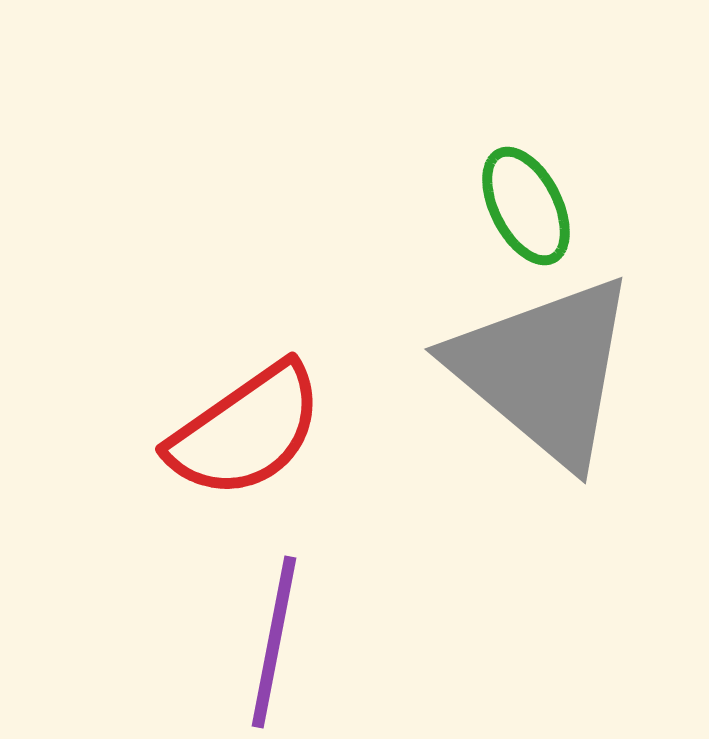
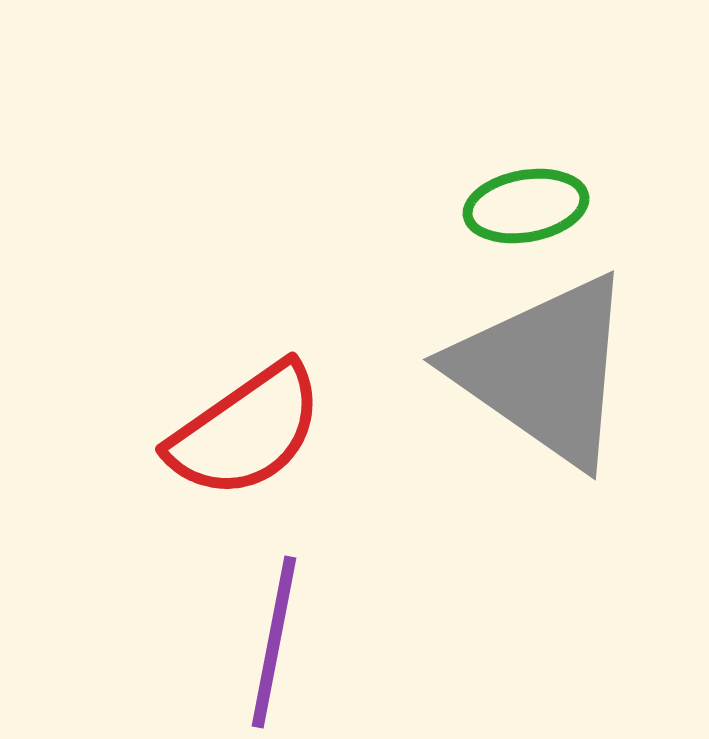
green ellipse: rotated 73 degrees counterclockwise
gray triangle: rotated 5 degrees counterclockwise
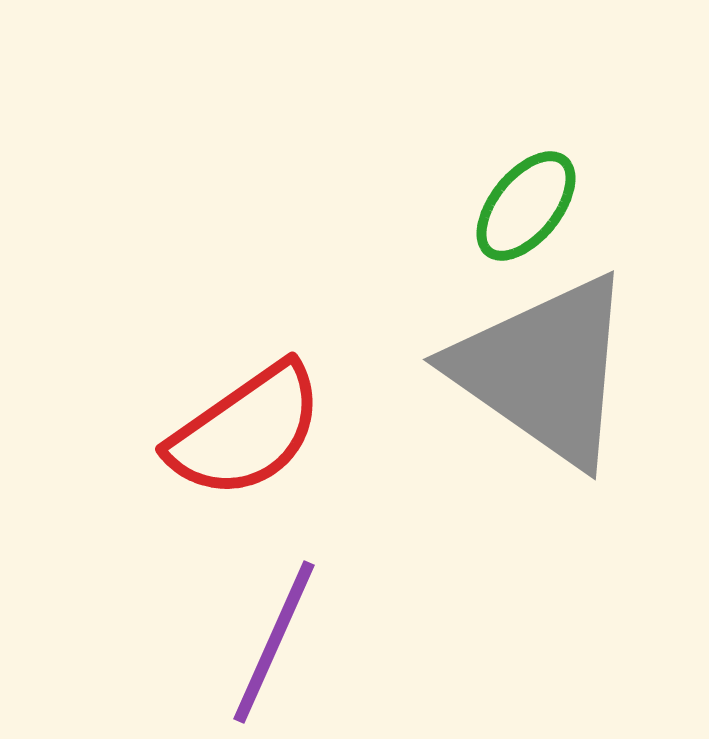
green ellipse: rotated 41 degrees counterclockwise
purple line: rotated 13 degrees clockwise
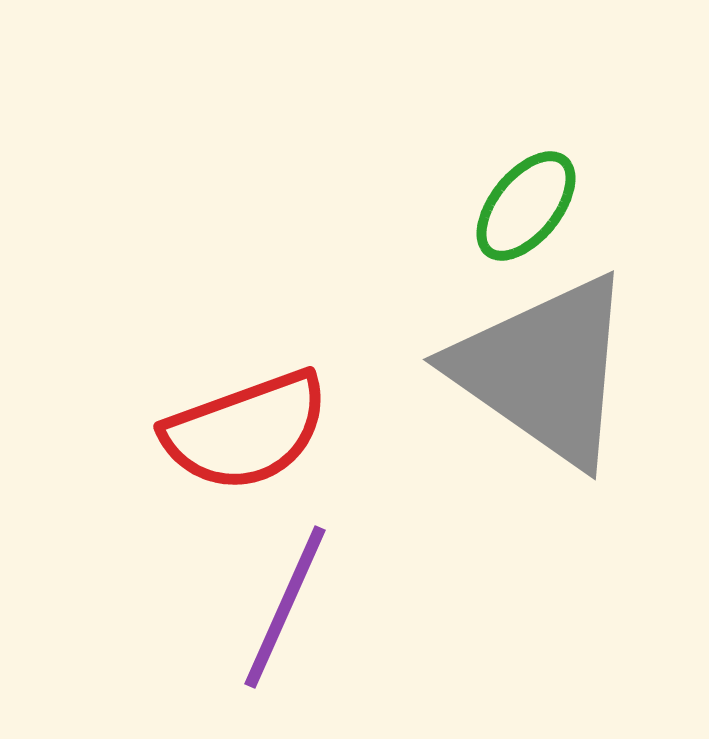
red semicircle: rotated 15 degrees clockwise
purple line: moved 11 px right, 35 px up
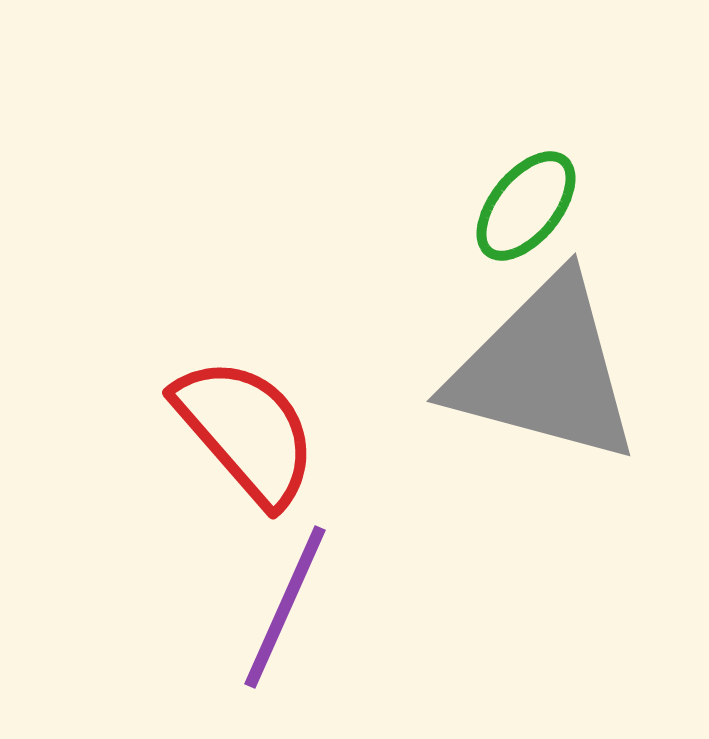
gray triangle: rotated 20 degrees counterclockwise
red semicircle: rotated 111 degrees counterclockwise
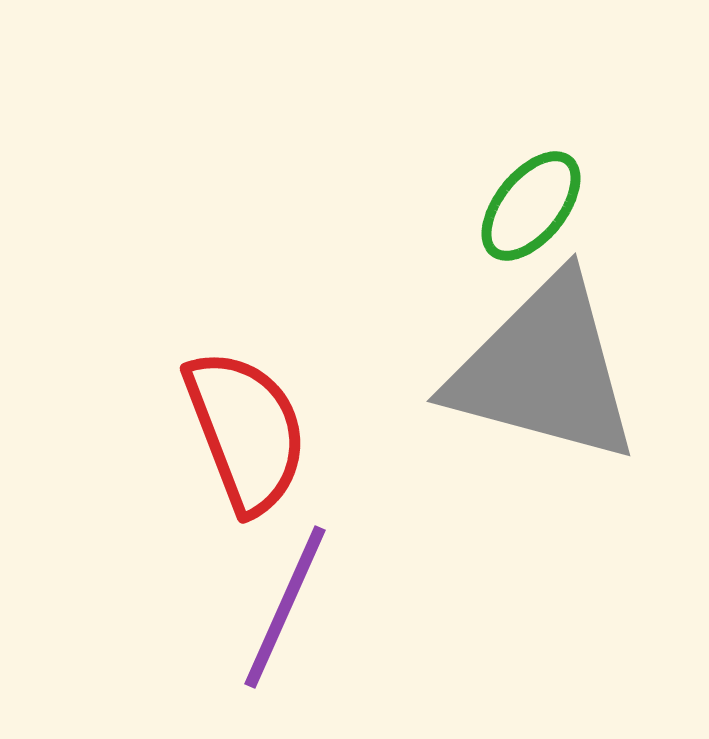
green ellipse: moved 5 px right
red semicircle: rotated 20 degrees clockwise
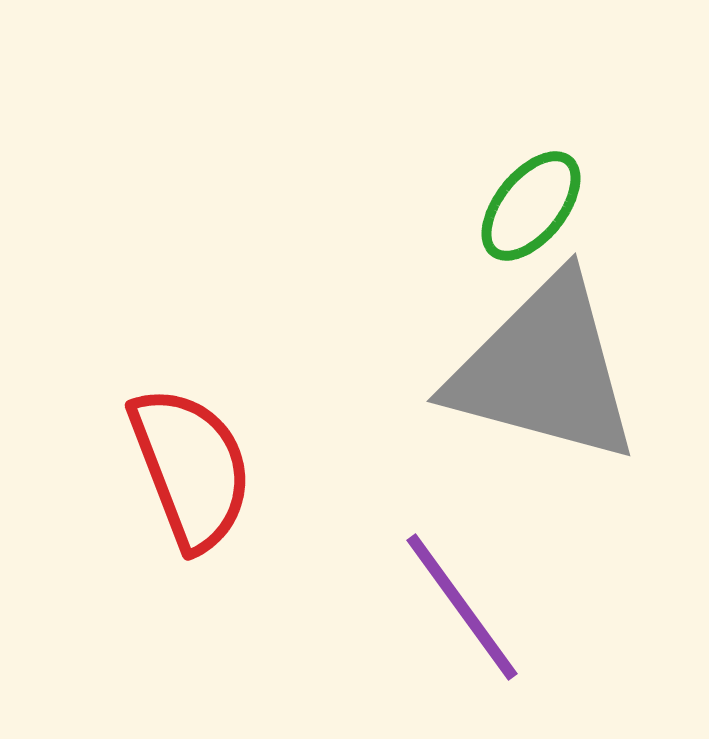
red semicircle: moved 55 px left, 37 px down
purple line: moved 177 px right; rotated 60 degrees counterclockwise
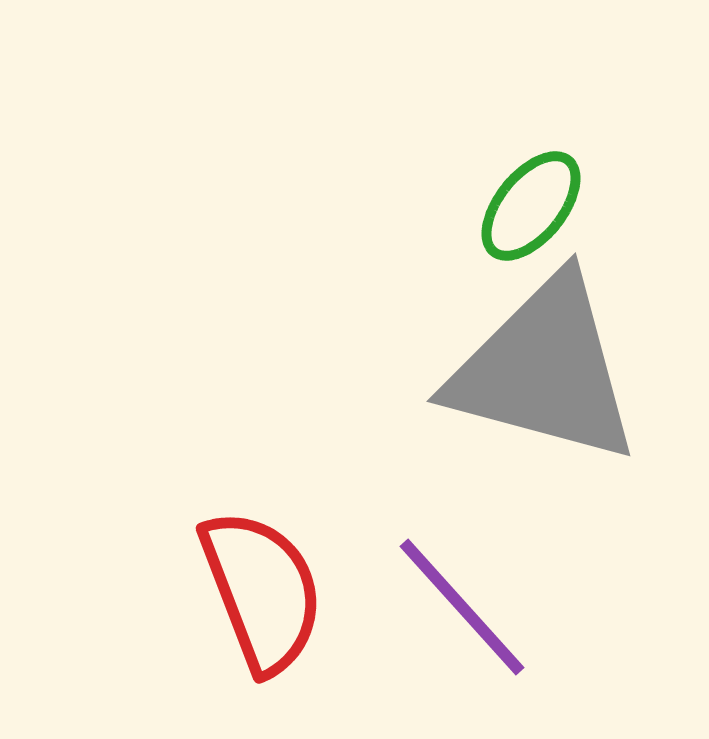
red semicircle: moved 71 px right, 123 px down
purple line: rotated 6 degrees counterclockwise
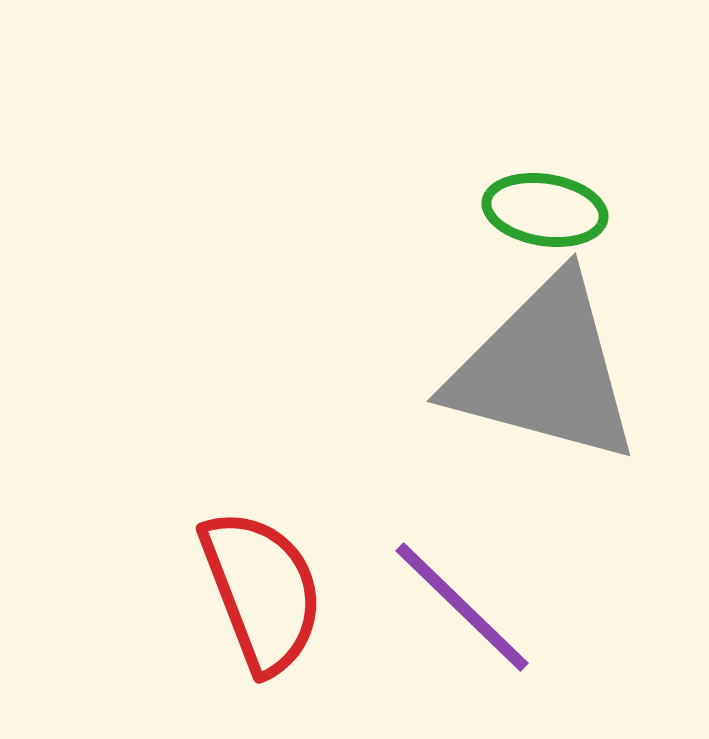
green ellipse: moved 14 px right, 4 px down; rotated 60 degrees clockwise
purple line: rotated 4 degrees counterclockwise
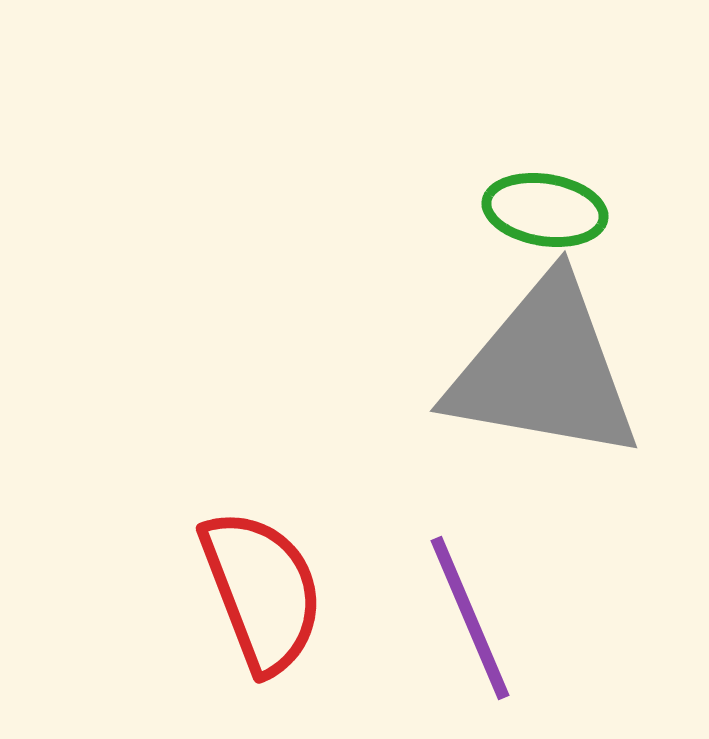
gray triangle: rotated 5 degrees counterclockwise
purple line: moved 8 px right, 11 px down; rotated 23 degrees clockwise
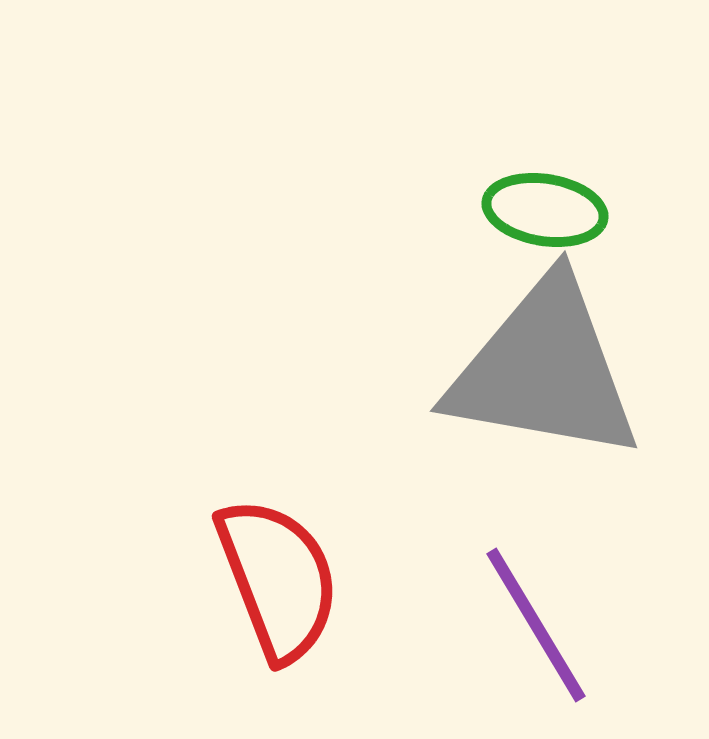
red semicircle: moved 16 px right, 12 px up
purple line: moved 66 px right, 7 px down; rotated 8 degrees counterclockwise
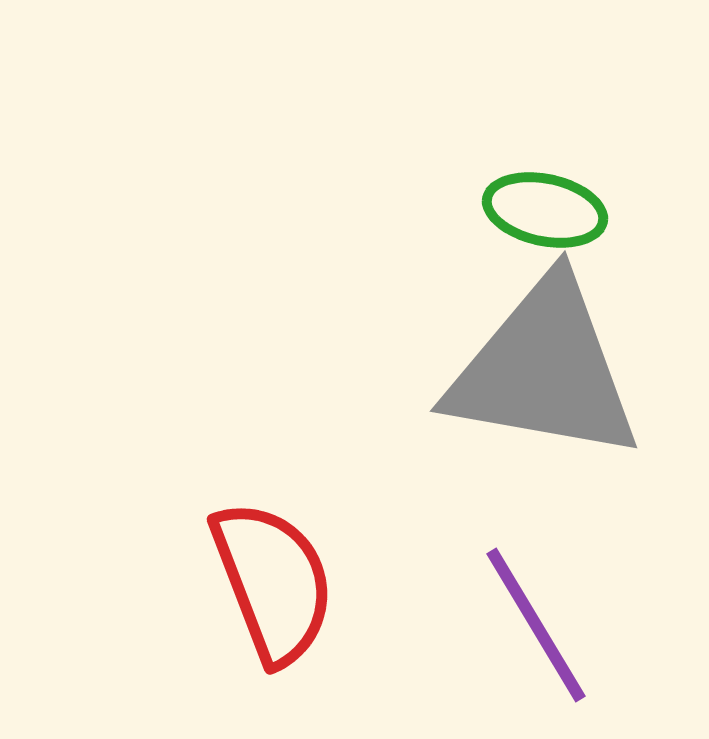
green ellipse: rotated 3 degrees clockwise
red semicircle: moved 5 px left, 3 px down
